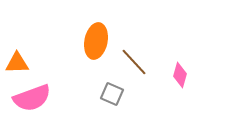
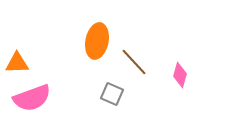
orange ellipse: moved 1 px right
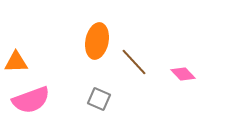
orange triangle: moved 1 px left, 1 px up
pink diamond: moved 3 px right, 1 px up; rotated 60 degrees counterclockwise
gray square: moved 13 px left, 5 px down
pink semicircle: moved 1 px left, 2 px down
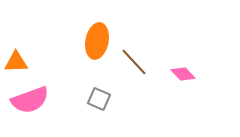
pink semicircle: moved 1 px left
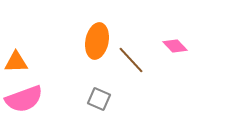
brown line: moved 3 px left, 2 px up
pink diamond: moved 8 px left, 28 px up
pink semicircle: moved 6 px left, 1 px up
